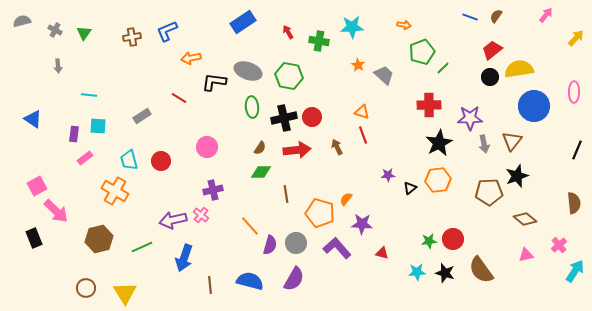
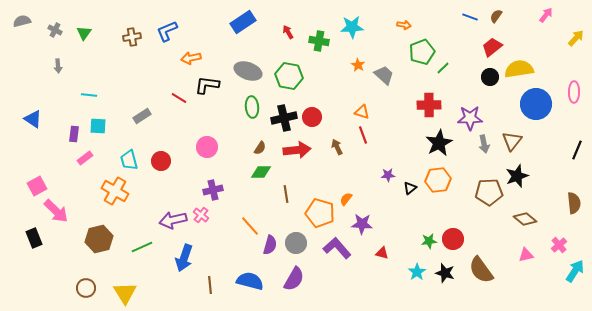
red trapezoid at (492, 50): moved 3 px up
black L-shape at (214, 82): moved 7 px left, 3 px down
blue circle at (534, 106): moved 2 px right, 2 px up
cyan star at (417, 272): rotated 30 degrees counterclockwise
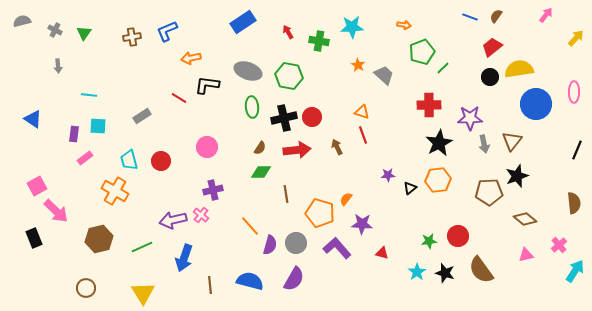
red circle at (453, 239): moved 5 px right, 3 px up
yellow triangle at (125, 293): moved 18 px right
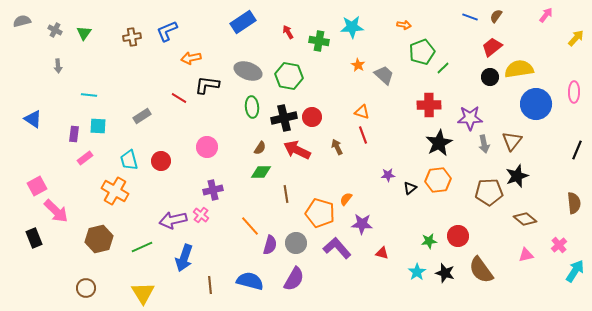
red arrow at (297, 150): rotated 148 degrees counterclockwise
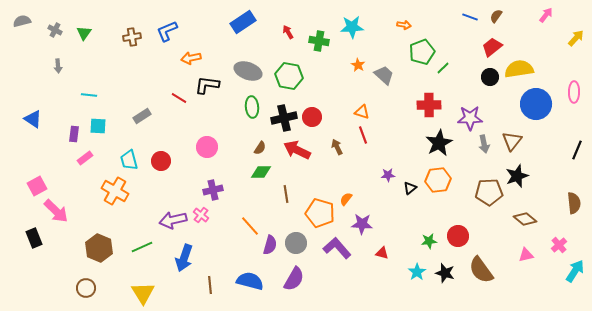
brown hexagon at (99, 239): moved 9 px down; rotated 24 degrees counterclockwise
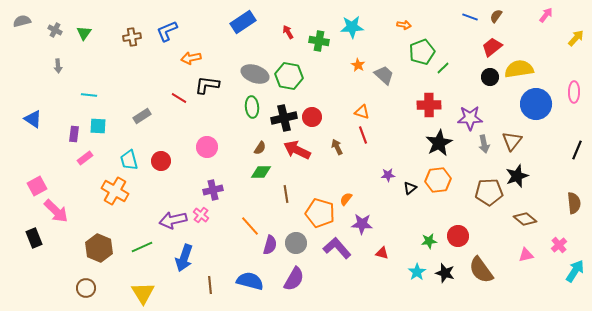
gray ellipse at (248, 71): moved 7 px right, 3 px down
